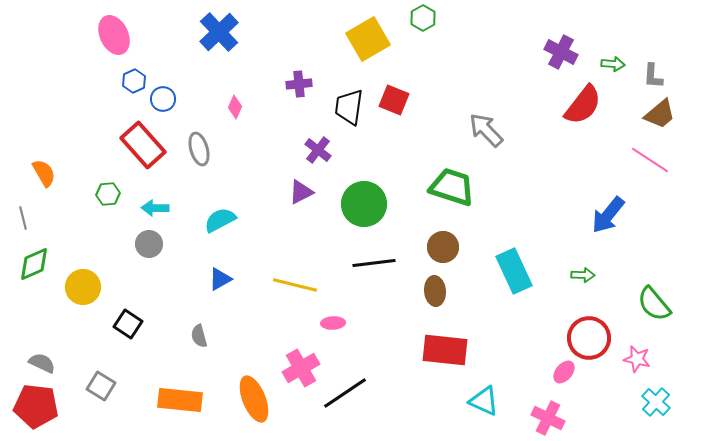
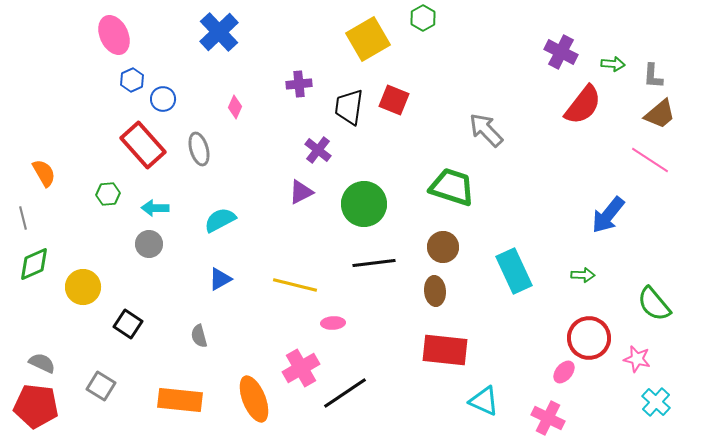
blue hexagon at (134, 81): moved 2 px left, 1 px up
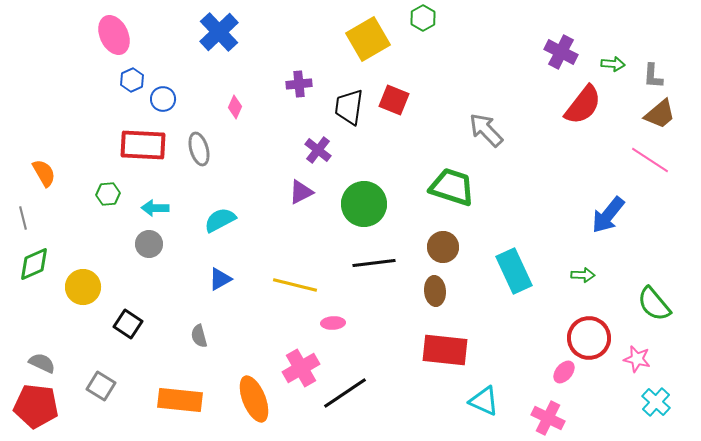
red rectangle at (143, 145): rotated 45 degrees counterclockwise
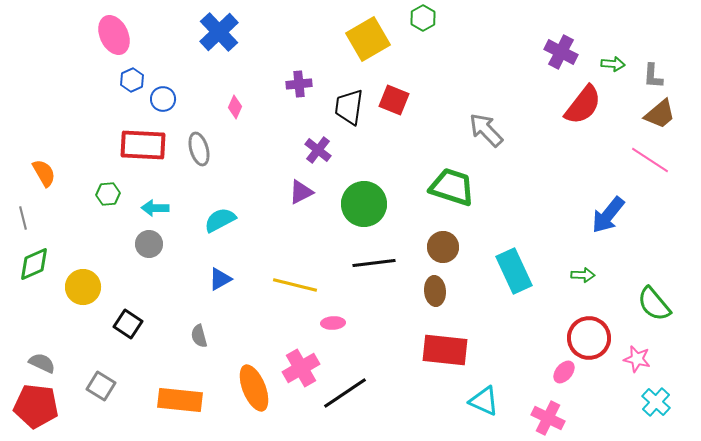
orange ellipse at (254, 399): moved 11 px up
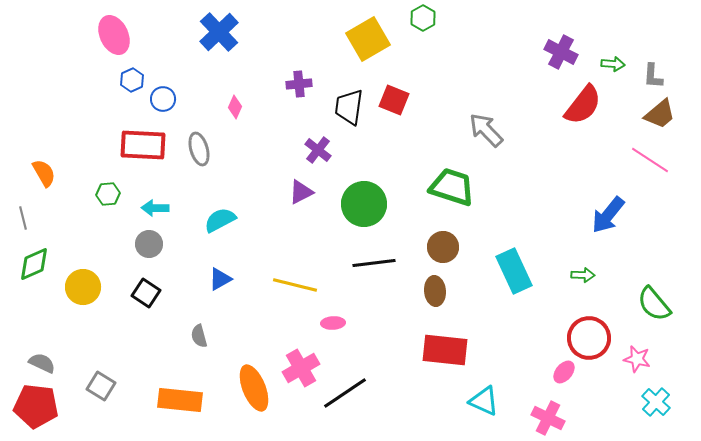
black square at (128, 324): moved 18 px right, 31 px up
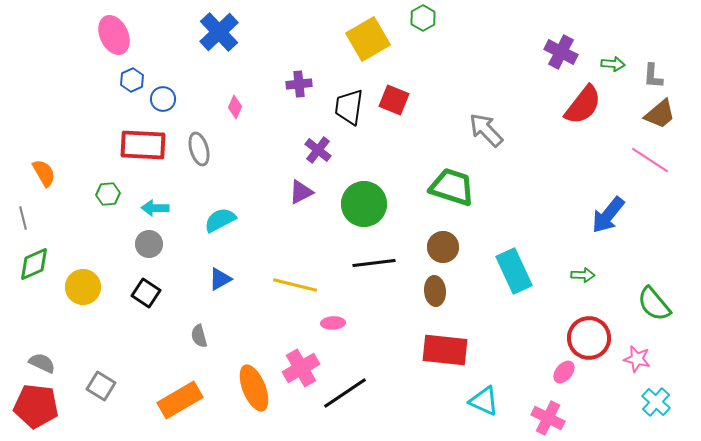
orange rectangle at (180, 400): rotated 36 degrees counterclockwise
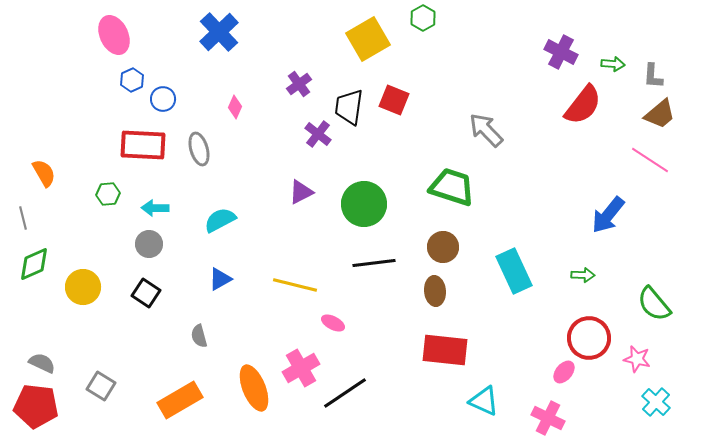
purple cross at (299, 84): rotated 30 degrees counterclockwise
purple cross at (318, 150): moved 16 px up
pink ellipse at (333, 323): rotated 30 degrees clockwise
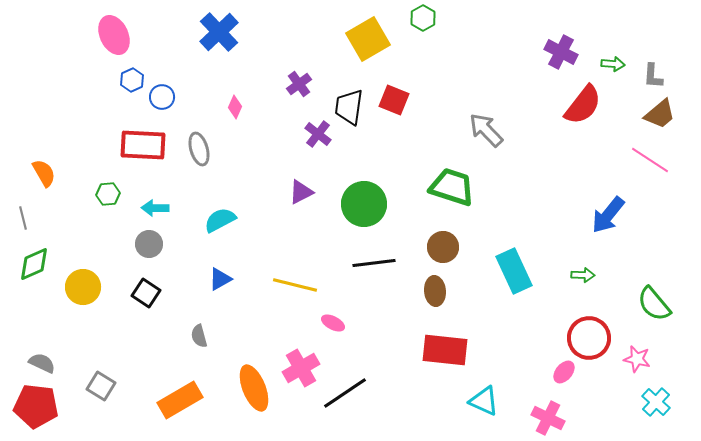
blue circle at (163, 99): moved 1 px left, 2 px up
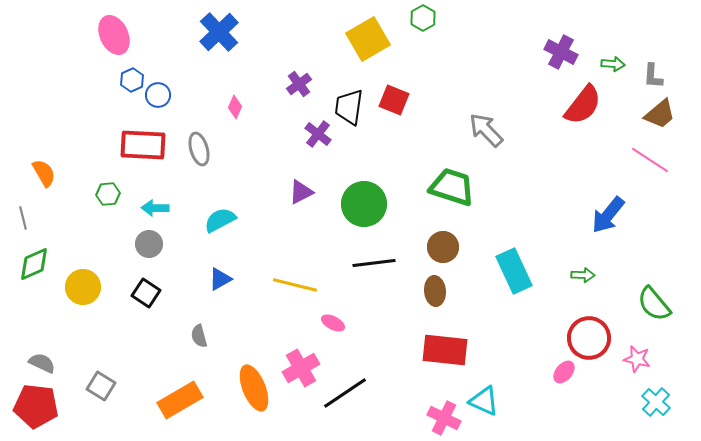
blue circle at (162, 97): moved 4 px left, 2 px up
pink cross at (548, 418): moved 104 px left
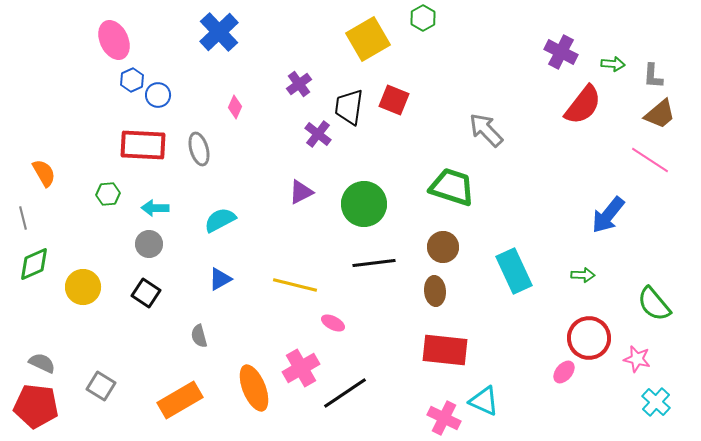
pink ellipse at (114, 35): moved 5 px down
